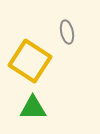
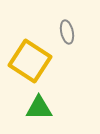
green triangle: moved 6 px right
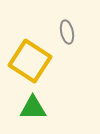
green triangle: moved 6 px left
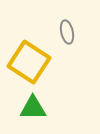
yellow square: moved 1 px left, 1 px down
